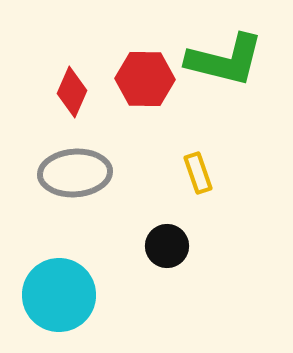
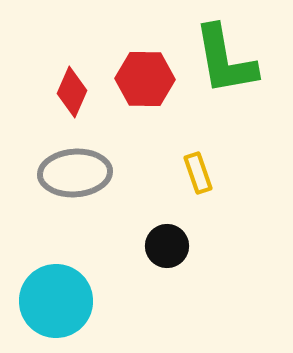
green L-shape: rotated 66 degrees clockwise
cyan circle: moved 3 px left, 6 px down
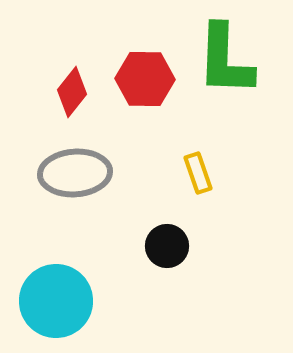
green L-shape: rotated 12 degrees clockwise
red diamond: rotated 15 degrees clockwise
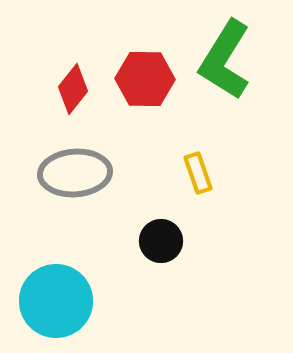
green L-shape: rotated 30 degrees clockwise
red diamond: moved 1 px right, 3 px up
black circle: moved 6 px left, 5 px up
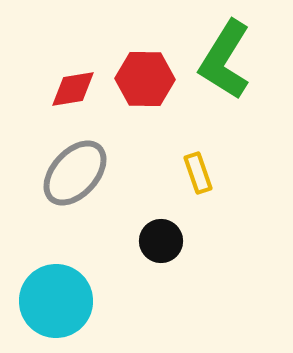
red diamond: rotated 42 degrees clockwise
gray ellipse: rotated 44 degrees counterclockwise
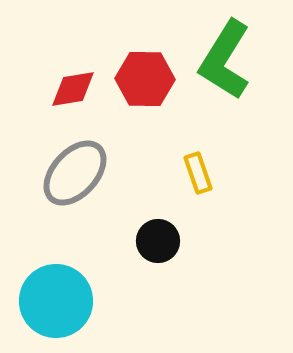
black circle: moved 3 px left
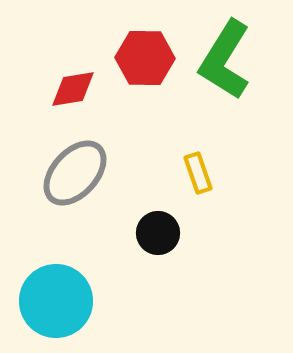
red hexagon: moved 21 px up
black circle: moved 8 px up
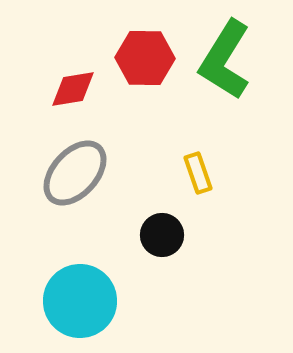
black circle: moved 4 px right, 2 px down
cyan circle: moved 24 px right
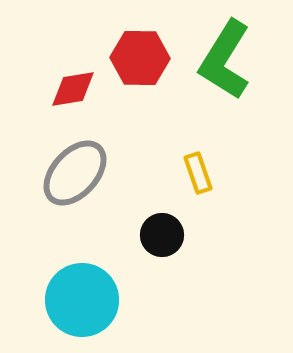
red hexagon: moved 5 px left
cyan circle: moved 2 px right, 1 px up
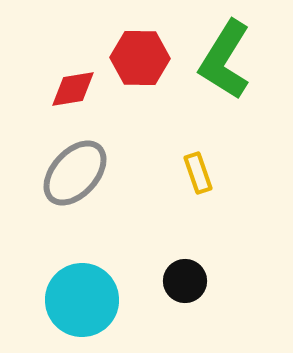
black circle: moved 23 px right, 46 px down
